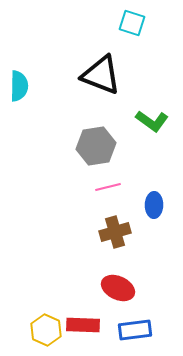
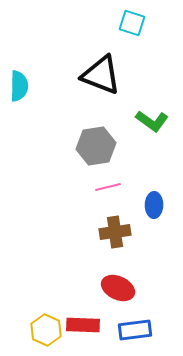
brown cross: rotated 8 degrees clockwise
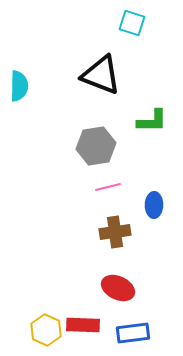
green L-shape: rotated 36 degrees counterclockwise
blue rectangle: moved 2 px left, 3 px down
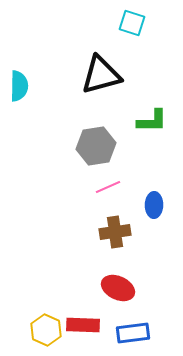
black triangle: rotated 36 degrees counterclockwise
pink line: rotated 10 degrees counterclockwise
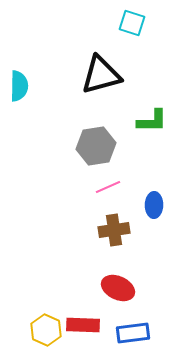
brown cross: moved 1 px left, 2 px up
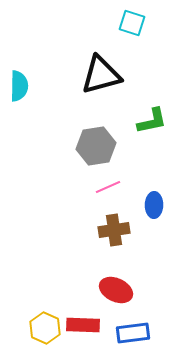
green L-shape: rotated 12 degrees counterclockwise
red ellipse: moved 2 px left, 2 px down
yellow hexagon: moved 1 px left, 2 px up
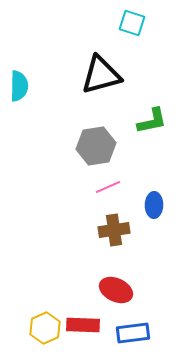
yellow hexagon: rotated 12 degrees clockwise
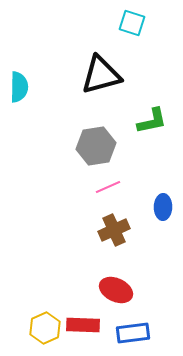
cyan semicircle: moved 1 px down
blue ellipse: moved 9 px right, 2 px down
brown cross: rotated 16 degrees counterclockwise
